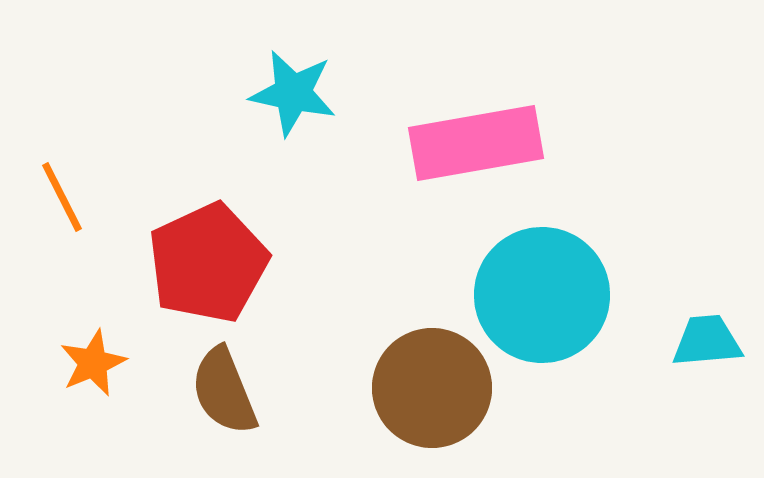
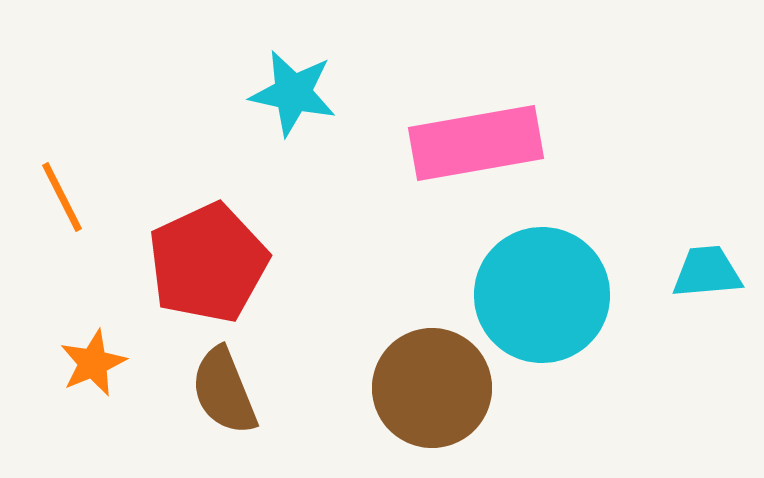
cyan trapezoid: moved 69 px up
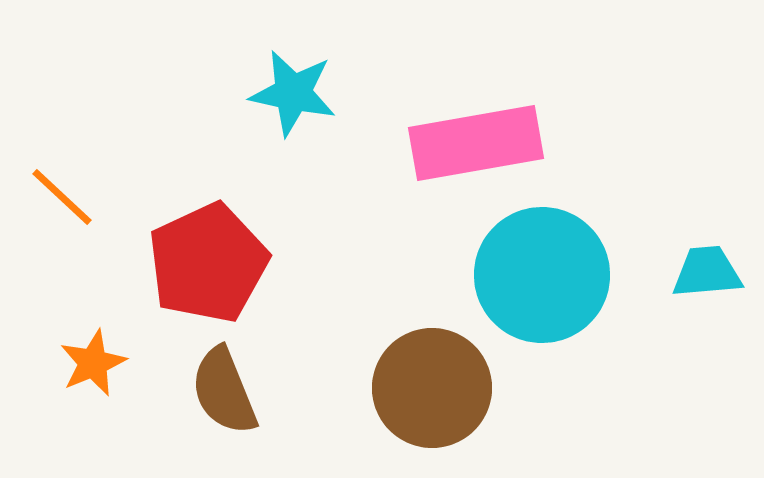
orange line: rotated 20 degrees counterclockwise
cyan circle: moved 20 px up
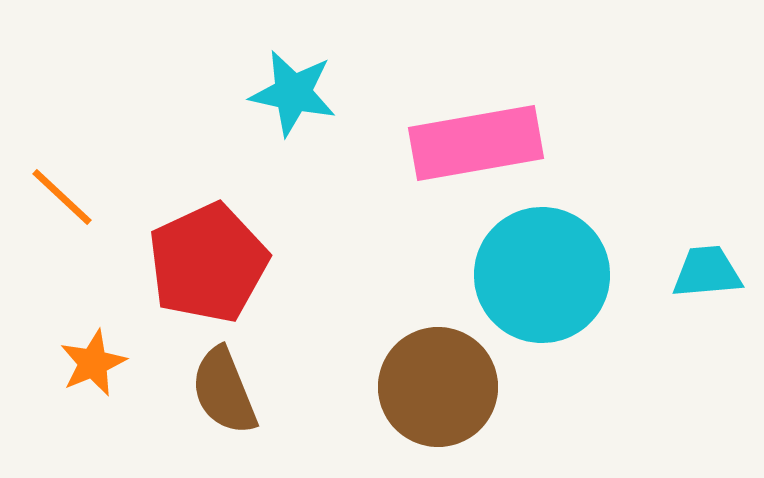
brown circle: moved 6 px right, 1 px up
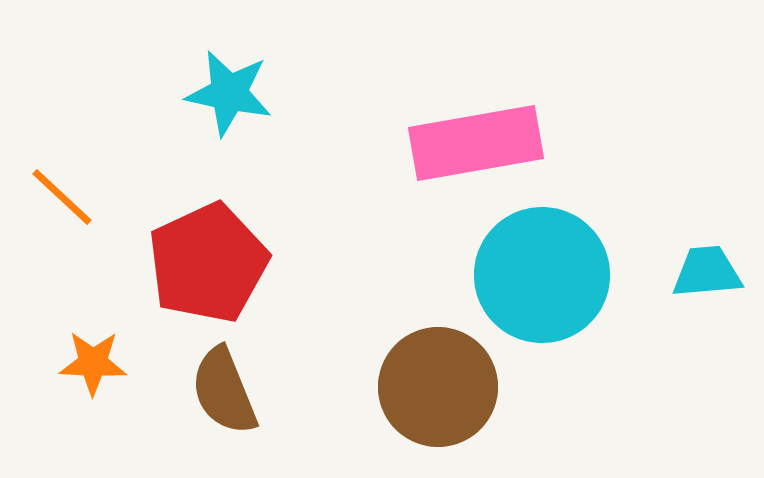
cyan star: moved 64 px left
orange star: rotated 26 degrees clockwise
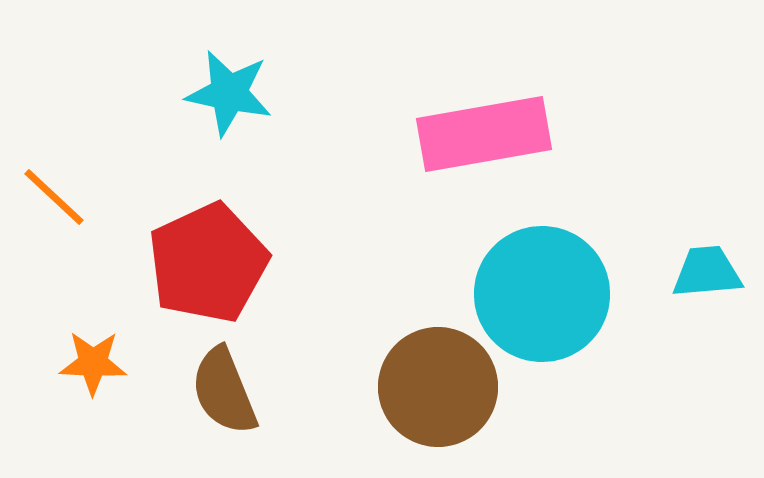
pink rectangle: moved 8 px right, 9 px up
orange line: moved 8 px left
cyan circle: moved 19 px down
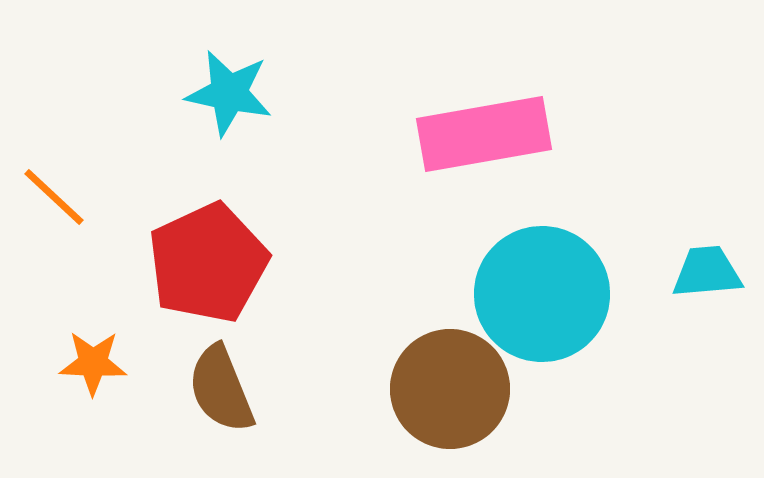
brown circle: moved 12 px right, 2 px down
brown semicircle: moved 3 px left, 2 px up
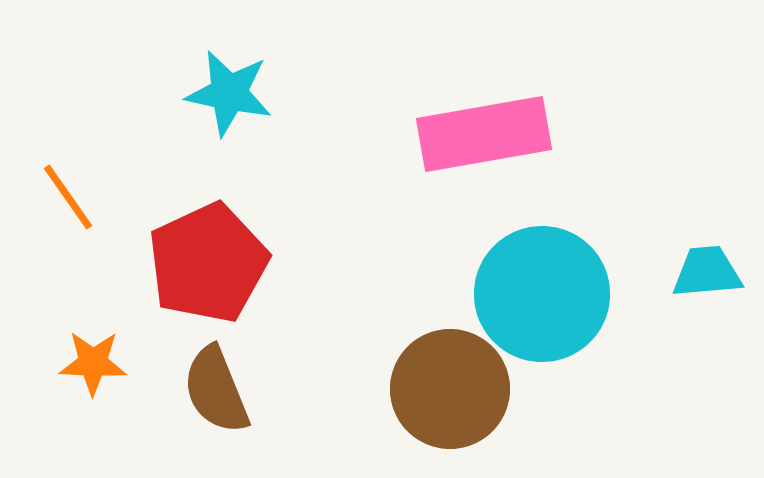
orange line: moved 14 px right; rotated 12 degrees clockwise
brown semicircle: moved 5 px left, 1 px down
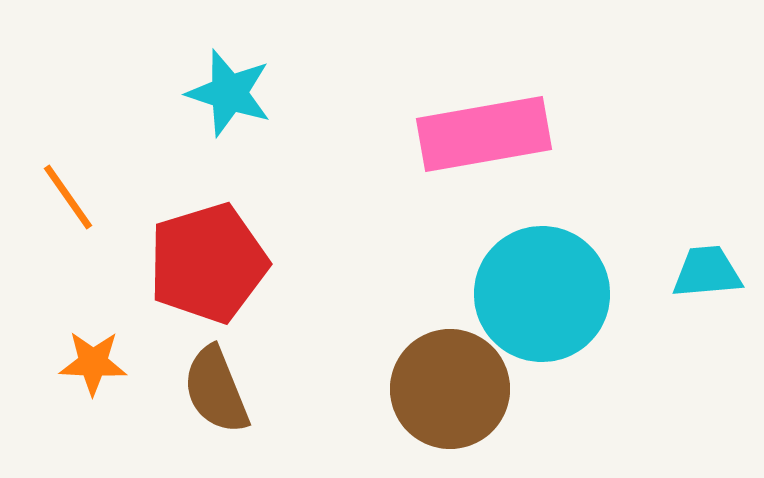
cyan star: rotated 6 degrees clockwise
red pentagon: rotated 8 degrees clockwise
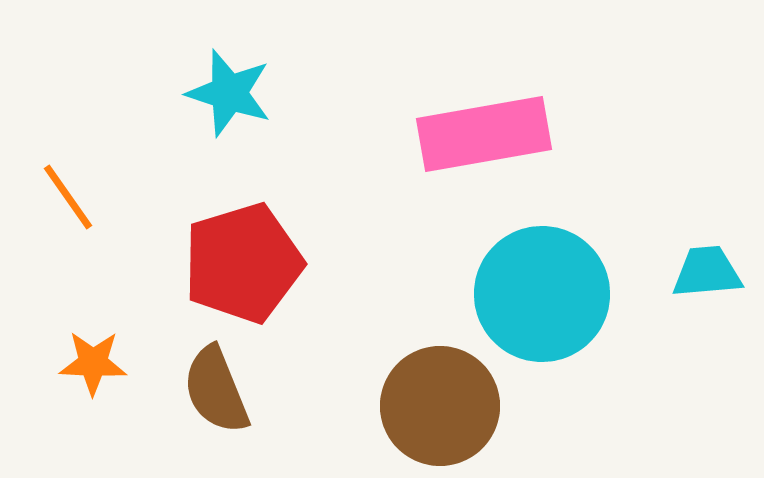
red pentagon: moved 35 px right
brown circle: moved 10 px left, 17 px down
